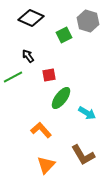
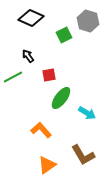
orange triangle: moved 1 px right; rotated 12 degrees clockwise
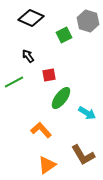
green line: moved 1 px right, 5 px down
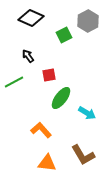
gray hexagon: rotated 15 degrees clockwise
orange triangle: moved 2 px up; rotated 42 degrees clockwise
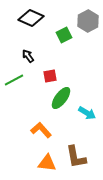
red square: moved 1 px right, 1 px down
green line: moved 2 px up
brown L-shape: moved 7 px left, 2 px down; rotated 20 degrees clockwise
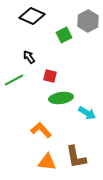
black diamond: moved 1 px right, 2 px up
black arrow: moved 1 px right, 1 px down
red square: rotated 24 degrees clockwise
green ellipse: rotated 45 degrees clockwise
orange triangle: moved 1 px up
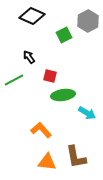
green ellipse: moved 2 px right, 3 px up
